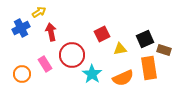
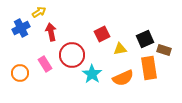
orange circle: moved 2 px left, 1 px up
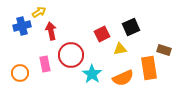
blue cross: moved 1 px right, 2 px up; rotated 12 degrees clockwise
red arrow: moved 1 px up
black square: moved 14 px left, 12 px up
red circle: moved 1 px left
pink rectangle: rotated 21 degrees clockwise
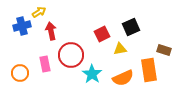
orange rectangle: moved 2 px down
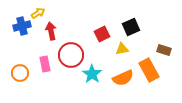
yellow arrow: moved 1 px left, 1 px down
yellow triangle: moved 2 px right
orange rectangle: rotated 20 degrees counterclockwise
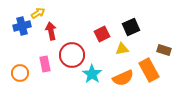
red circle: moved 1 px right
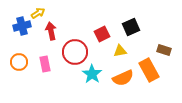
yellow triangle: moved 2 px left, 2 px down
red circle: moved 3 px right, 3 px up
orange circle: moved 1 px left, 11 px up
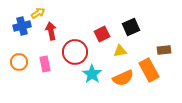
brown rectangle: rotated 24 degrees counterclockwise
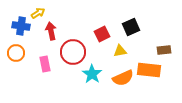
blue cross: moved 1 px left; rotated 24 degrees clockwise
red circle: moved 2 px left
orange circle: moved 3 px left, 9 px up
orange rectangle: rotated 55 degrees counterclockwise
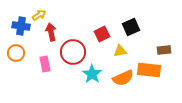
yellow arrow: moved 1 px right, 2 px down
red arrow: moved 1 px down
